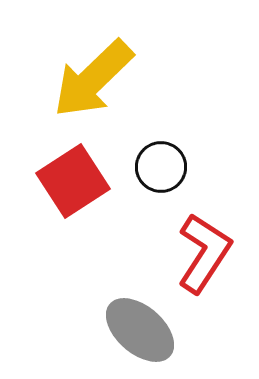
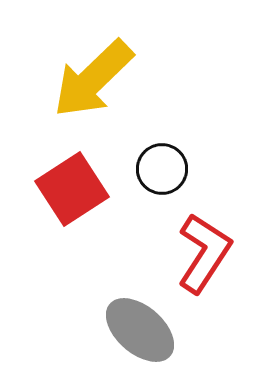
black circle: moved 1 px right, 2 px down
red square: moved 1 px left, 8 px down
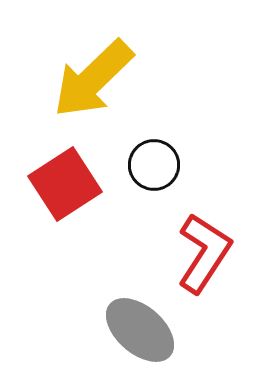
black circle: moved 8 px left, 4 px up
red square: moved 7 px left, 5 px up
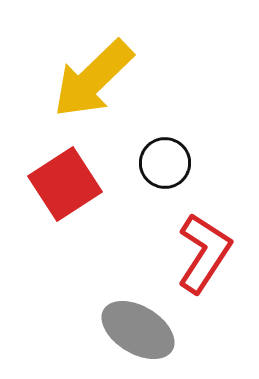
black circle: moved 11 px right, 2 px up
gray ellipse: moved 2 px left; rotated 10 degrees counterclockwise
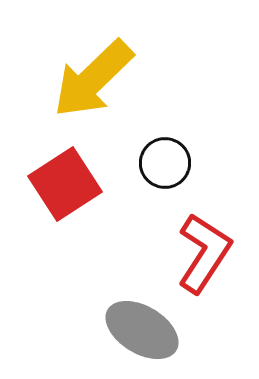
gray ellipse: moved 4 px right
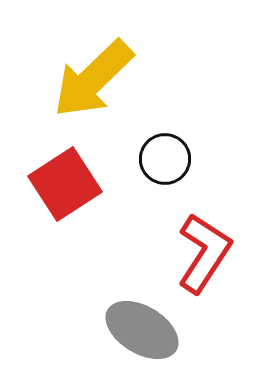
black circle: moved 4 px up
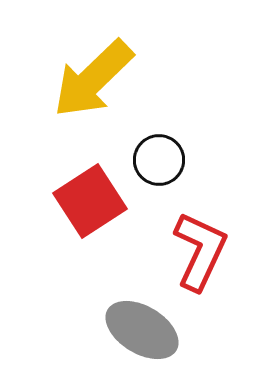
black circle: moved 6 px left, 1 px down
red square: moved 25 px right, 17 px down
red L-shape: moved 4 px left, 2 px up; rotated 8 degrees counterclockwise
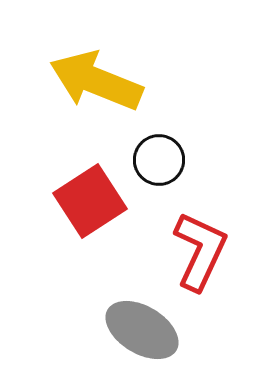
yellow arrow: moved 3 px right, 2 px down; rotated 66 degrees clockwise
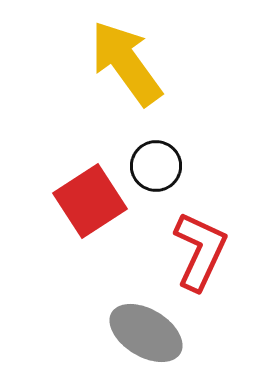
yellow arrow: moved 30 px right, 18 px up; rotated 32 degrees clockwise
black circle: moved 3 px left, 6 px down
gray ellipse: moved 4 px right, 3 px down
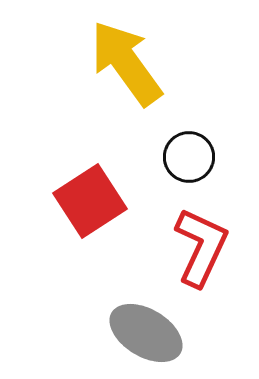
black circle: moved 33 px right, 9 px up
red L-shape: moved 1 px right, 4 px up
